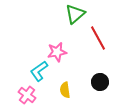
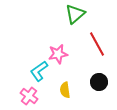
red line: moved 1 px left, 6 px down
pink star: moved 1 px right, 2 px down
black circle: moved 1 px left
pink cross: moved 2 px right, 1 px down
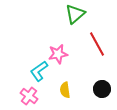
black circle: moved 3 px right, 7 px down
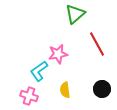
pink cross: rotated 18 degrees counterclockwise
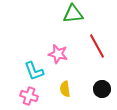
green triangle: moved 2 px left; rotated 35 degrees clockwise
red line: moved 2 px down
pink star: rotated 24 degrees clockwise
cyan L-shape: moved 5 px left; rotated 75 degrees counterclockwise
yellow semicircle: moved 1 px up
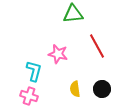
cyan L-shape: rotated 145 degrees counterclockwise
yellow semicircle: moved 10 px right
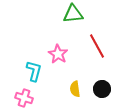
pink star: rotated 18 degrees clockwise
pink cross: moved 5 px left, 2 px down
